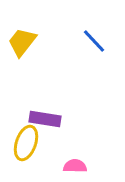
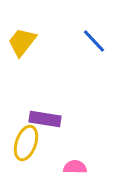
pink semicircle: moved 1 px down
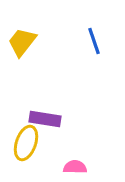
blue line: rotated 24 degrees clockwise
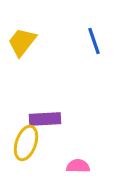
purple rectangle: rotated 12 degrees counterclockwise
pink semicircle: moved 3 px right, 1 px up
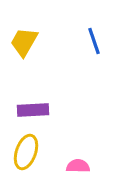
yellow trapezoid: moved 2 px right; rotated 8 degrees counterclockwise
purple rectangle: moved 12 px left, 9 px up
yellow ellipse: moved 9 px down
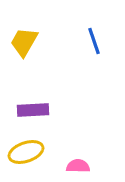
yellow ellipse: rotated 52 degrees clockwise
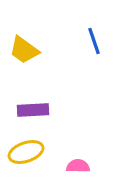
yellow trapezoid: moved 8 px down; rotated 84 degrees counterclockwise
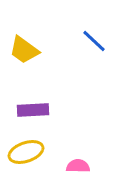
blue line: rotated 28 degrees counterclockwise
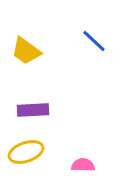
yellow trapezoid: moved 2 px right, 1 px down
pink semicircle: moved 5 px right, 1 px up
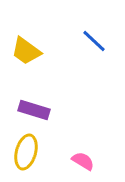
purple rectangle: moved 1 px right; rotated 20 degrees clockwise
yellow ellipse: rotated 56 degrees counterclockwise
pink semicircle: moved 4 px up; rotated 30 degrees clockwise
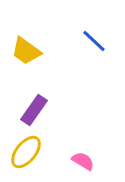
purple rectangle: rotated 72 degrees counterclockwise
yellow ellipse: rotated 24 degrees clockwise
